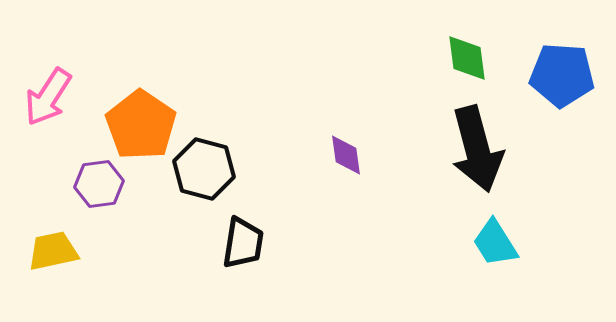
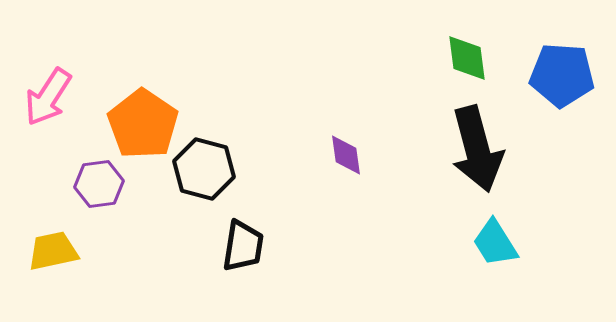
orange pentagon: moved 2 px right, 1 px up
black trapezoid: moved 3 px down
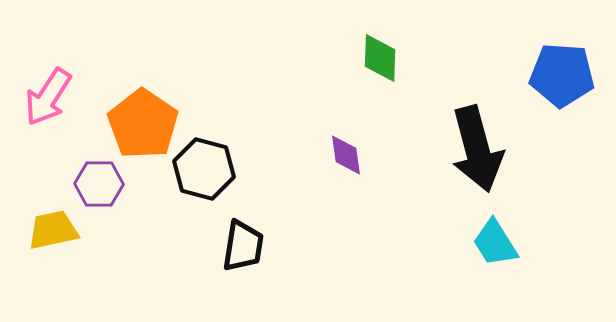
green diamond: moved 87 px left; rotated 9 degrees clockwise
purple hexagon: rotated 9 degrees clockwise
yellow trapezoid: moved 21 px up
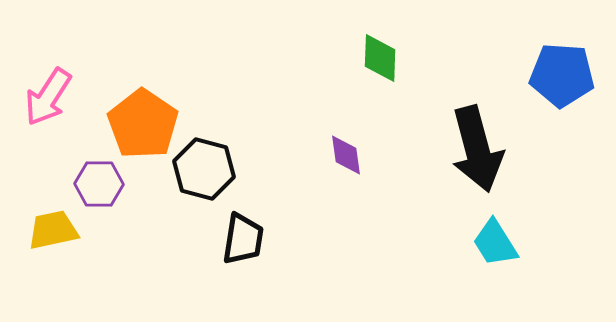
black trapezoid: moved 7 px up
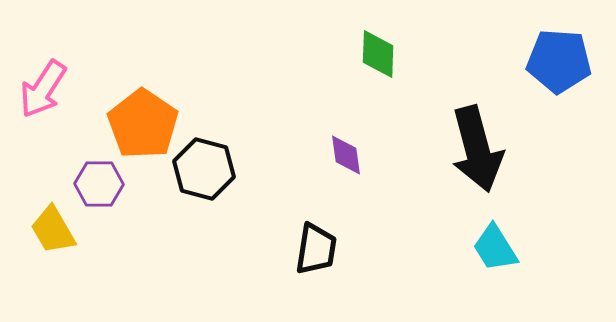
green diamond: moved 2 px left, 4 px up
blue pentagon: moved 3 px left, 14 px up
pink arrow: moved 5 px left, 8 px up
yellow trapezoid: rotated 108 degrees counterclockwise
black trapezoid: moved 73 px right, 10 px down
cyan trapezoid: moved 5 px down
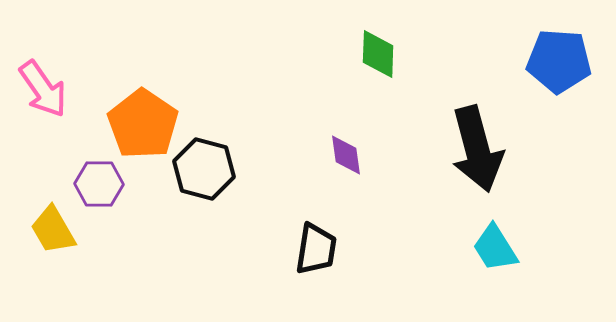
pink arrow: rotated 68 degrees counterclockwise
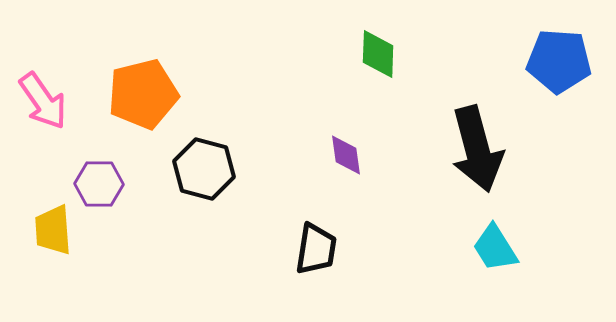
pink arrow: moved 12 px down
orange pentagon: moved 30 px up; rotated 24 degrees clockwise
yellow trapezoid: rotated 26 degrees clockwise
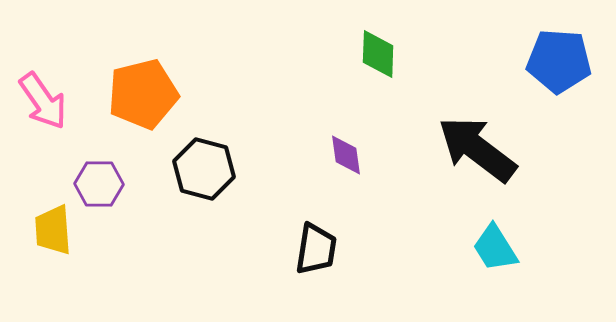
black arrow: rotated 142 degrees clockwise
